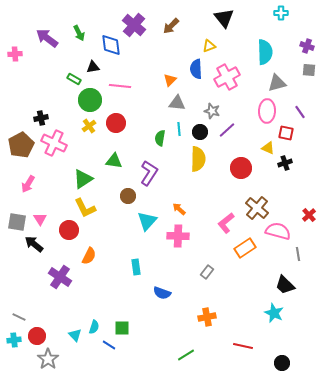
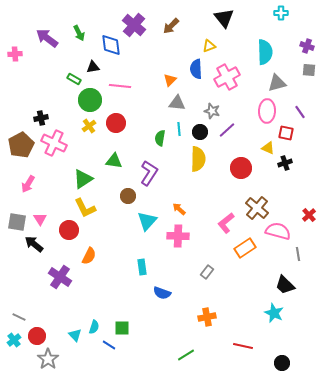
cyan rectangle at (136, 267): moved 6 px right
cyan cross at (14, 340): rotated 32 degrees counterclockwise
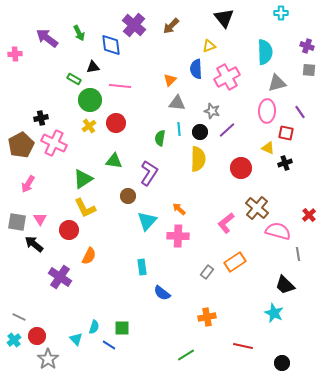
orange rectangle at (245, 248): moved 10 px left, 14 px down
blue semicircle at (162, 293): rotated 18 degrees clockwise
cyan triangle at (75, 335): moved 1 px right, 4 px down
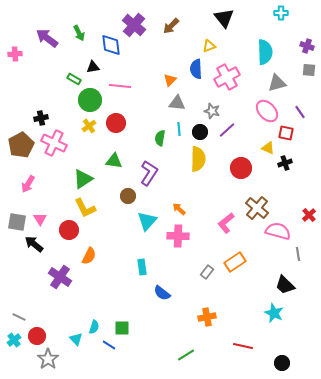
pink ellipse at (267, 111): rotated 45 degrees counterclockwise
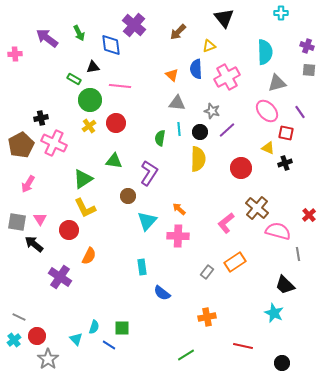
brown arrow at (171, 26): moved 7 px right, 6 px down
orange triangle at (170, 80): moved 2 px right, 5 px up; rotated 32 degrees counterclockwise
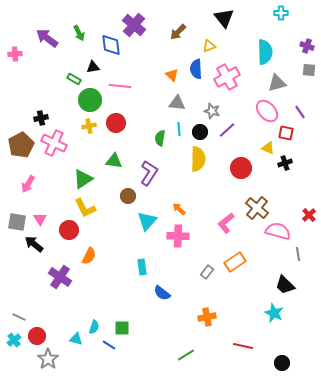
yellow cross at (89, 126): rotated 24 degrees clockwise
cyan triangle at (76, 339): rotated 32 degrees counterclockwise
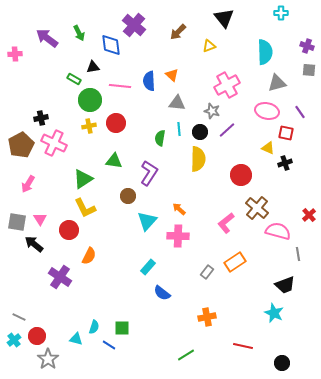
blue semicircle at (196, 69): moved 47 px left, 12 px down
pink cross at (227, 77): moved 8 px down
pink ellipse at (267, 111): rotated 35 degrees counterclockwise
red circle at (241, 168): moved 7 px down
cyan rectangle at (142, 267): moved 6 px right; rotated 49 degrees clockwise
black trapezoid at (285, 285): rotated 65 degrees counterclockwise
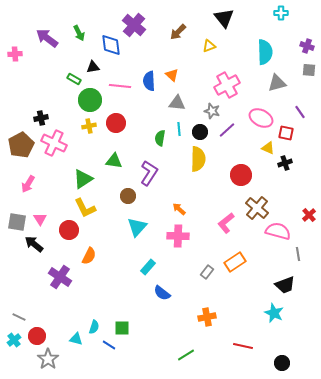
pink ellipse at (267, 111): moved 6 px left, 7 px down; rotated 15 degrees clockwise
cyan triangle at (147, 221): moved 10 px left, 6 px down
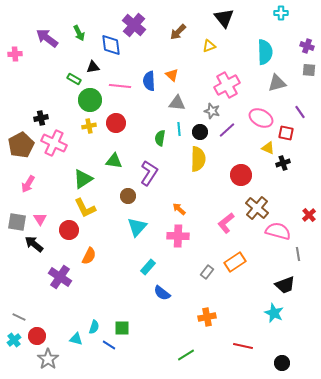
black cross at (285, 163): moved 2 px left
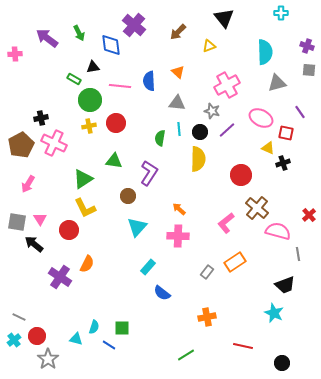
orange triangle at (172, 75): moved 6 px right, 3 px up
orange semicircle at (89, 256): moved 2 px left, 8 px down
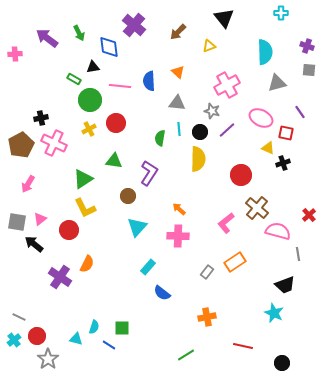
blue diamond at (111, 45): moved 2 px left, 2 px down
yellow cross at (89, 126): moved 3 px down; rotated 16 degrees counterclockwise
pink triangle at (40, 219): rotated 24 degrees clockwise
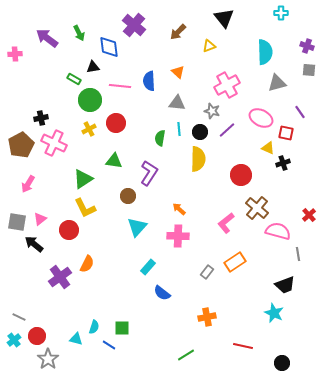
purple cross at (60, 277): rotated 20 degrees clockwise
